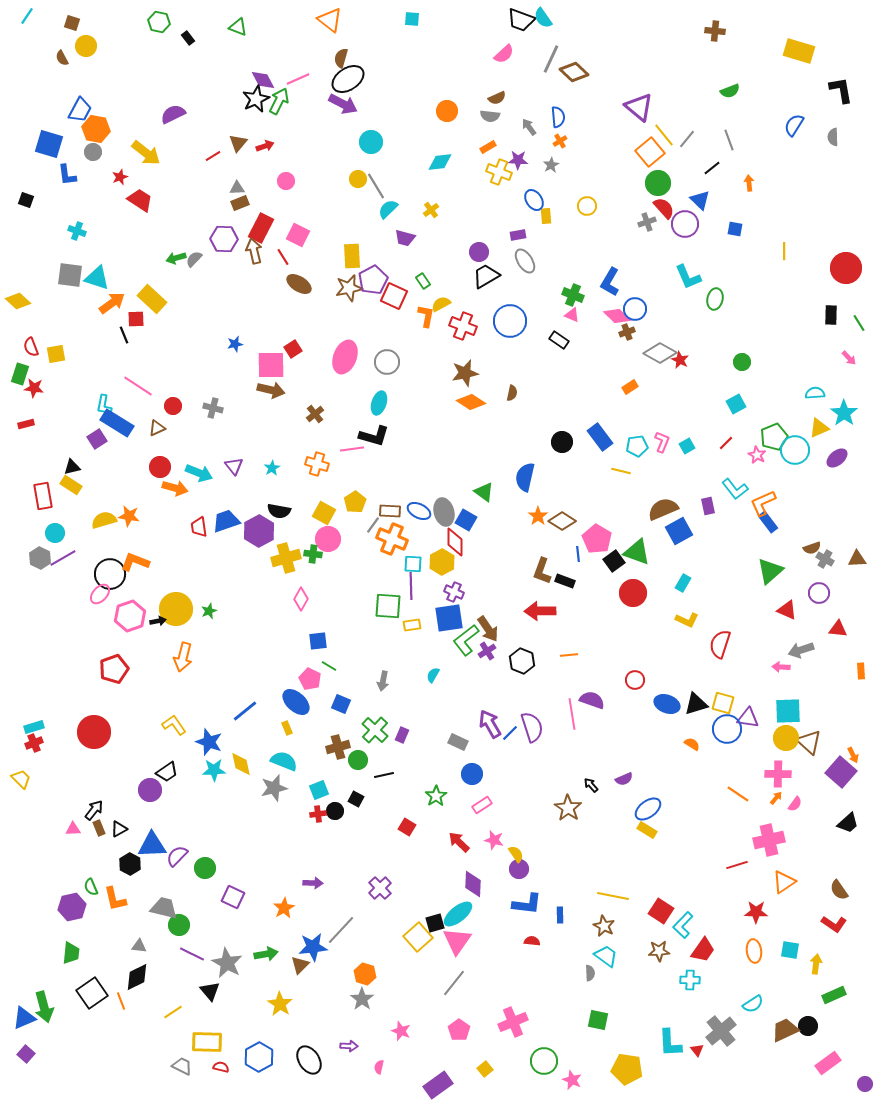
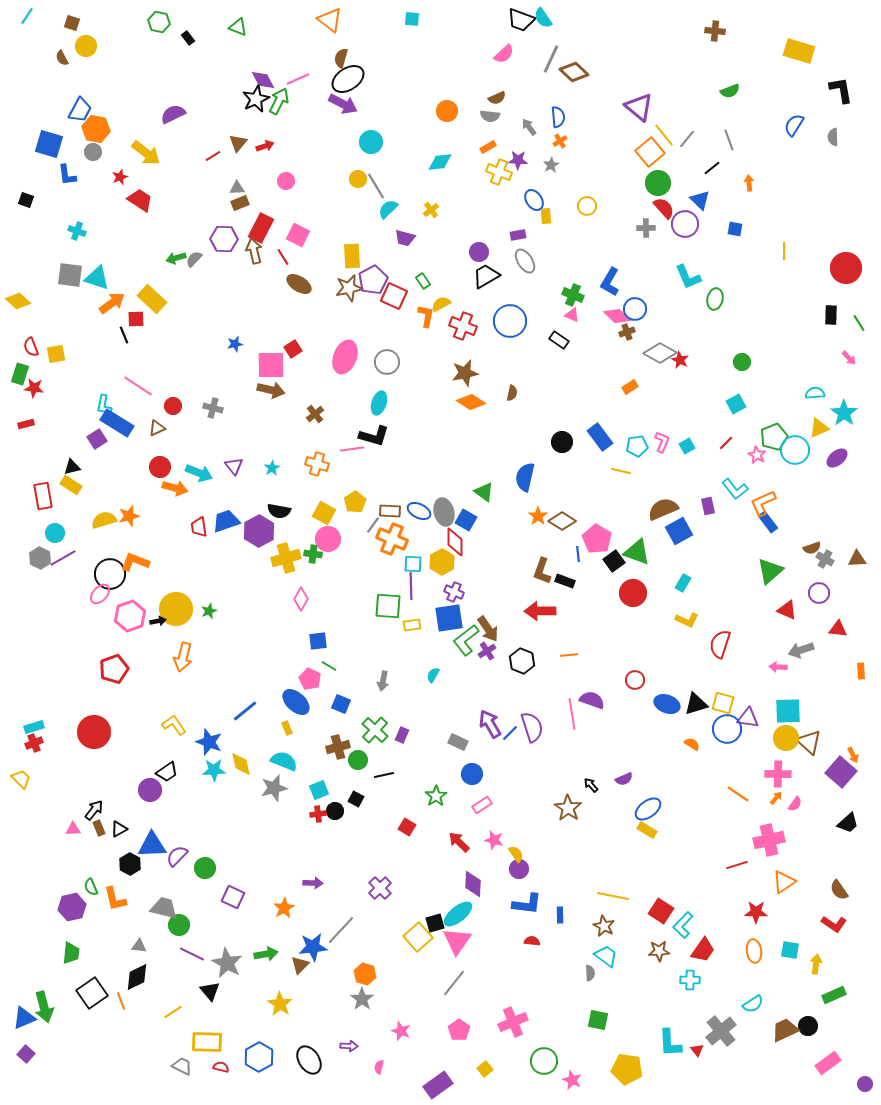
gray cross at (647, 222): moved 1 px left, 6 px down; rotated 18 degrees clockwise
orange star at (129, 516): rotated 25 degrees counterclockwise
pink arrow at (781, 667): moved 3 px left
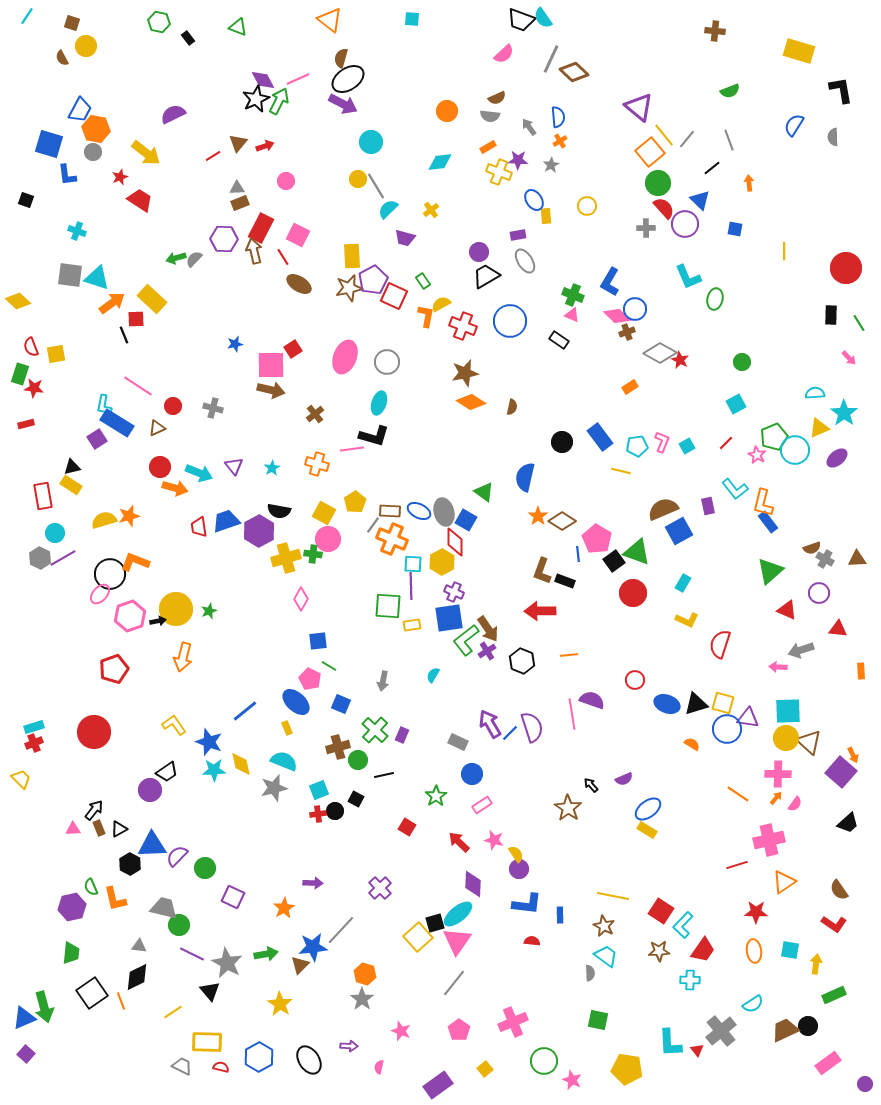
brown semicircle at (512, 393): moved 14 px down
orange L-shape at (763, 503): rotated 52 degrees counterclockwise
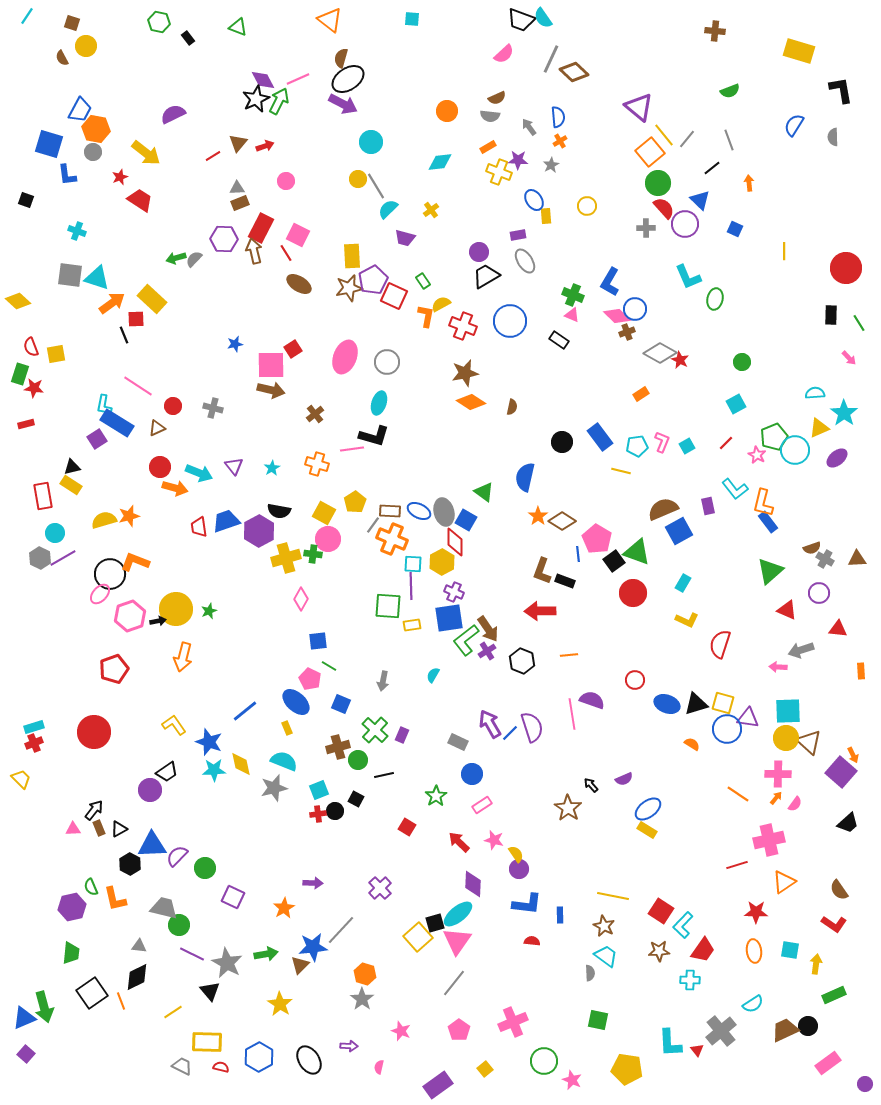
blue square at (735, 229): rotated 14 degrees clockwise
red line at (283, 257): moved 3 px right, 4 px up
orange rectangle at (630, 387): moved 11 px right, 7 px down
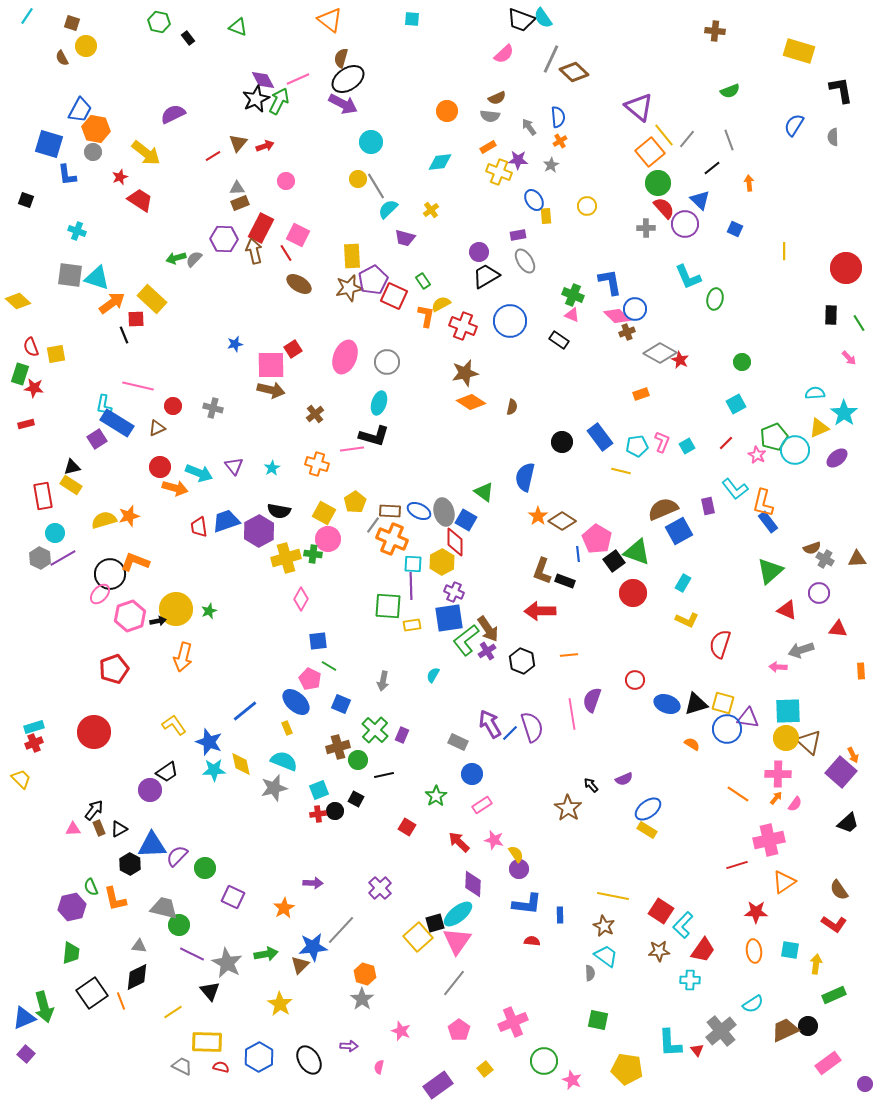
blue L-shape at (610, 282): rotated 140 degrees clockwise
pink line at (138, 386): rotated 20 degrees counterclockwise
orange rectangle at (641, 394): rotated 14 degrees clockwise
purple semicircle at (592, 700): rotated 90 degrees counterclockwise
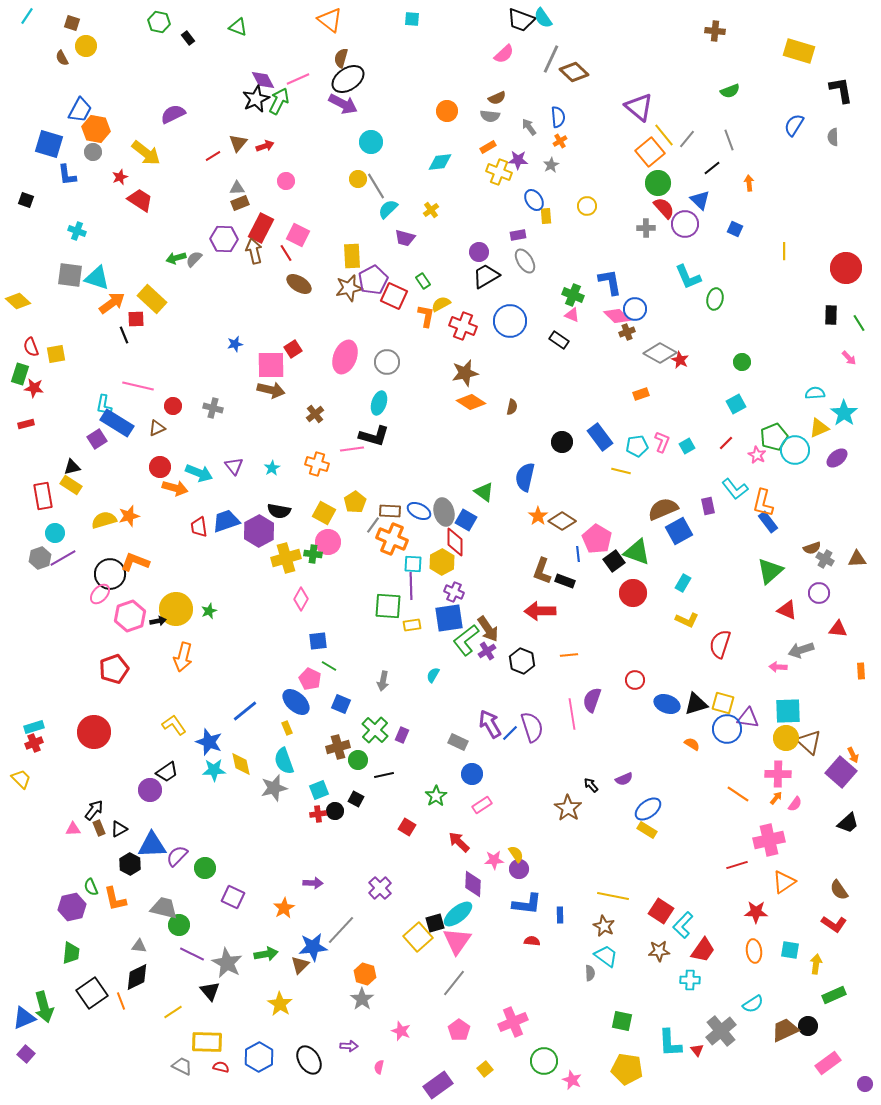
pink circle at (328, 539): moved 3 px down
gray hexagon at (40, 558): rotated 15 degrees clockwise
cyan semicircle at (284, 761): rotated 132 degrees counterclockwise
pink star at (494, 840): moved 20 px down; rotated 18 degrees counterclockwise
green square at (598, 1020): moved 24 px right, 1 px down
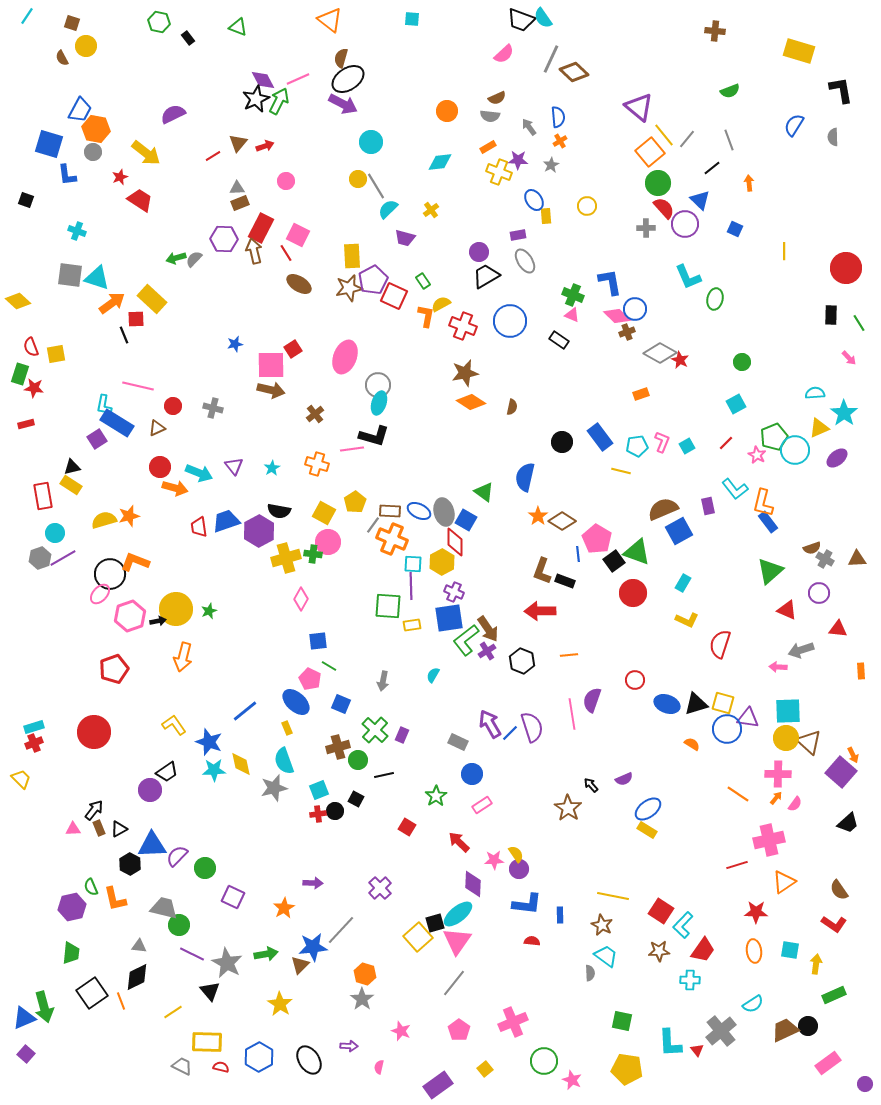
gray circle at (387, 362): moved 9 px left, 23 px down
brown star at (604, 926): moved 2 px left, 1 px up
